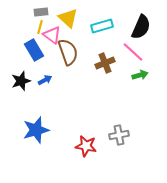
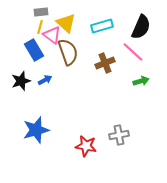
yellow triangle: moved 2 px left, 5 px down
green arrow: moved 1 px right, 6 px down
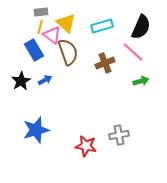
black star: rotated 12 degrees counterclockwise
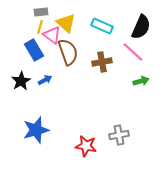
cyan rectangle: rotated 40 degrees clockwise
brown cross: moved 3 px left, 1 px up; rotated 12 degrees clockwise
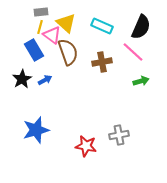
black star: moved 1 px right, 2 px up
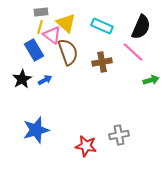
green arrow: moved 10 px right, 1 px up
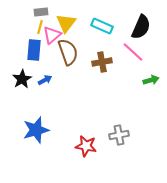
yellow triangle: rotated 25 degrees clockwise
pink triangle: rotated 42 degrees clockwise
blue rectangle: rotated 35 degrees clockwise
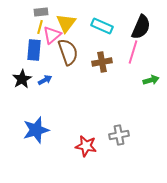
pink line: rotated 65 degrees clockwise
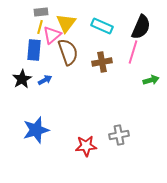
red star: rotated 15 degrees counterclockwise
